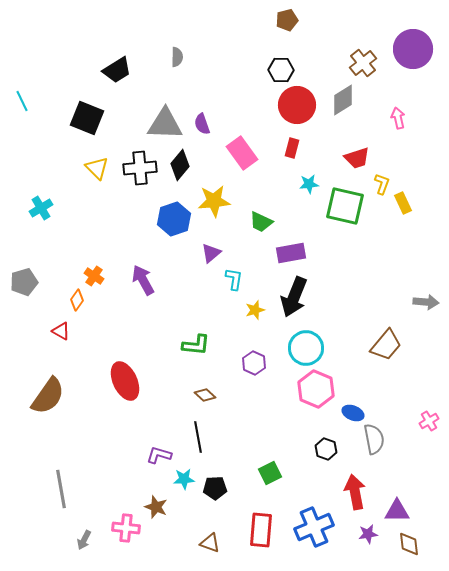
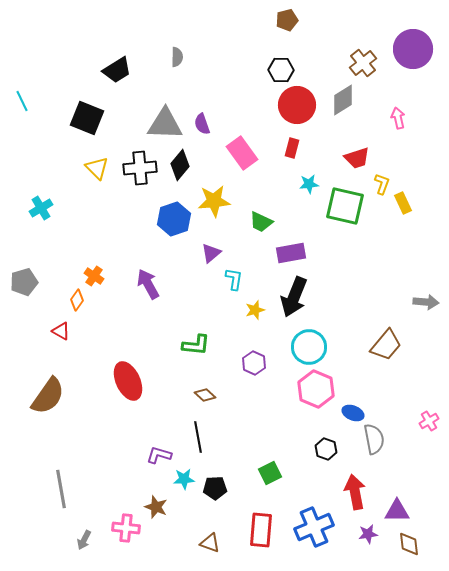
purple arrow at (143, 280): moved 5 px right, 4 px down
cyan circle at (306, 348): moved 3 px right, 1 px up
red ellipse at (125, 381): moved 3 px right
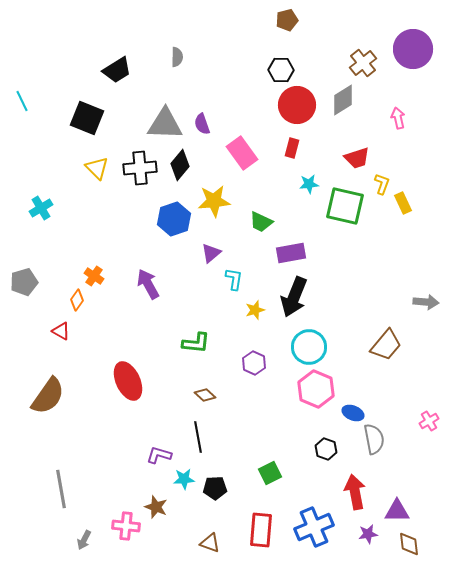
green L-shape at (196, 345): moved 2 px up
pink cross at (126, 528): moved 2 px up
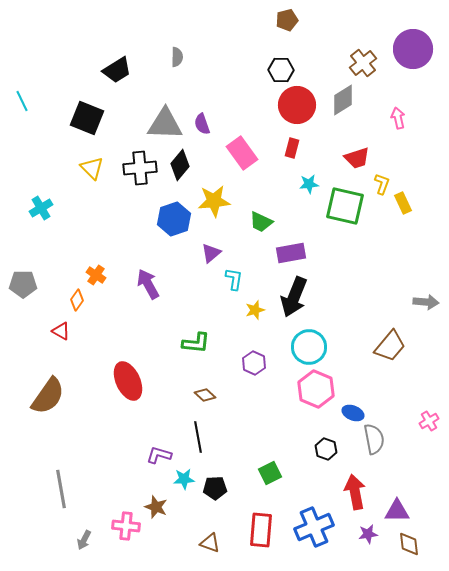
yellow triangle at (97, 168): moved 5 px left
orange cross at (94, 276): moved 2 px right, 1 px up
gray pentagon at (24, 282): moved 1 px left, 2 px down; rotated 16 degrees clockwise
brown trapezoid at (386, 345): moved 4 px right, 1 px down
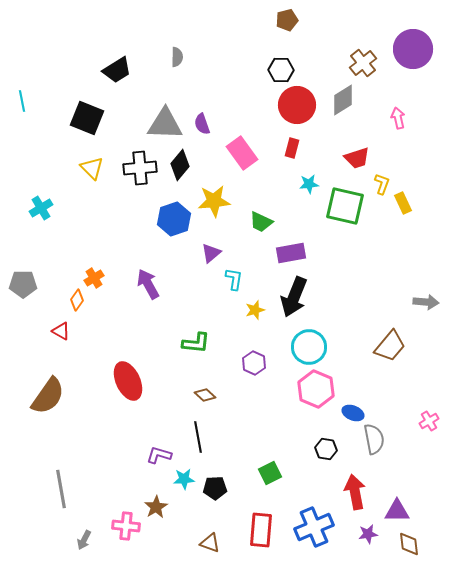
cyan line at (22, 101): rotated 15 degrees clockwise
orange cross at (96, 275): moved 2 px left, 3 px down; rotated 24 degrees clockwise
black hexagon at (326, 449): rotated 10 degrees counterclockwise
brown star at (156, 507): rotated 20 degrees clockwise
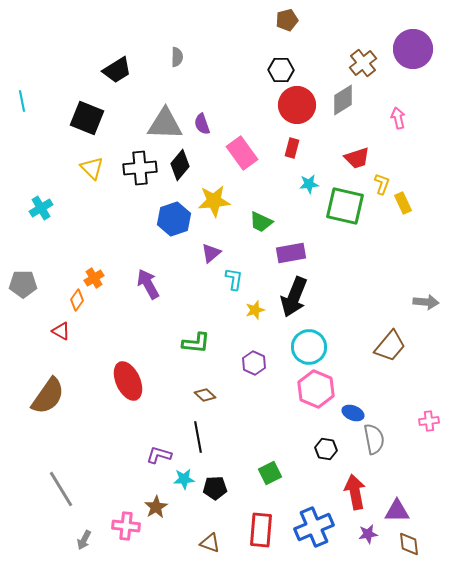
pink cross at (429, 421): rotated 24 degrees clockwise
gray line at (61, 489): rotated 21 degrees counterclockwise
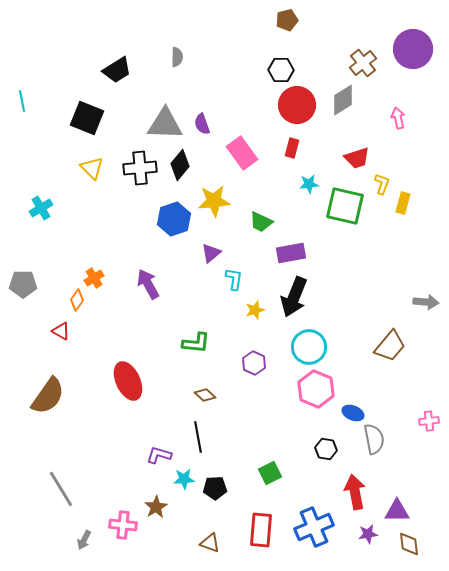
yellow rectangle at (403, 203): rotated 40 degrees clockwise
pink cross at (126, 526): moved 3 px left, 1 px up
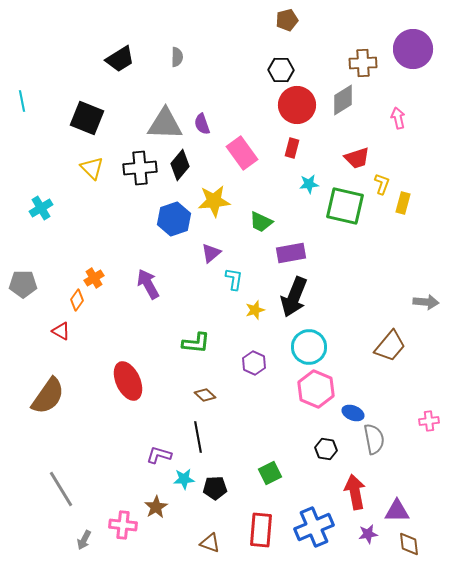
brown cross at (363, 63): rotated 36 degrees clockwise
black trapezoid at (117, 70): moved 3 px right, 11 px up
